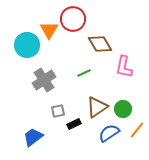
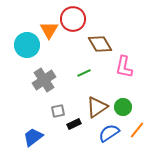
green circle: moved 2 px up
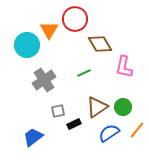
red circle: moved 2 px right
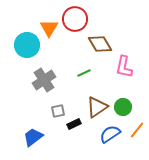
orange triangle: moved 2 px up
blue semicircle: moved 1 px right, 1 px down
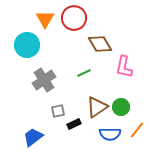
red circle: moved 1 px left, 1 px up
orange triangle: moved 4 px left, 9 px up
green circle: moved 2 px left
blue semicircle: rotated 145 degrees counterclockwise
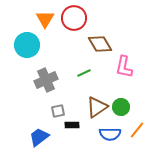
gray cross: moved 2 px right; rotated 10 degrees clockwise
black rectangle: moved 2 px left, 1 px down; rotated 24 degrees clockwise
blue trapezoid: moved 6 px right
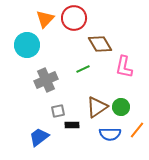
orange triangle: rotated 12 degrees clockwise
green line: moved 1 px left, 4 px up
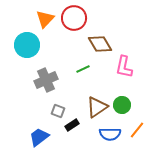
green circle: moved 1 px right, 2 px up
gray square: rotated 32 degrees clockwise
black rectangle: rotated 32 degrees counterclockwise
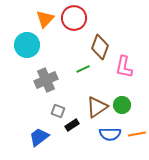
brown diamond: moved 3 px down; rotated 50 degrees clockwise
orange line: moved 4 px down; rotated 42 degrees clockwise
